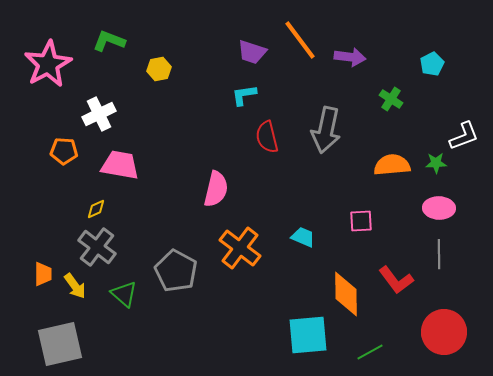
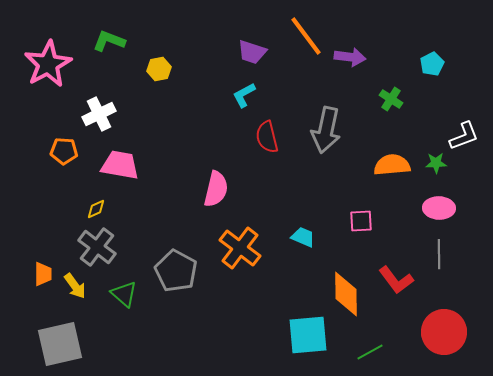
orange line: moved 6 px right, 4 px up
cyan L-shape: rotated 20 degrees counterclockwise
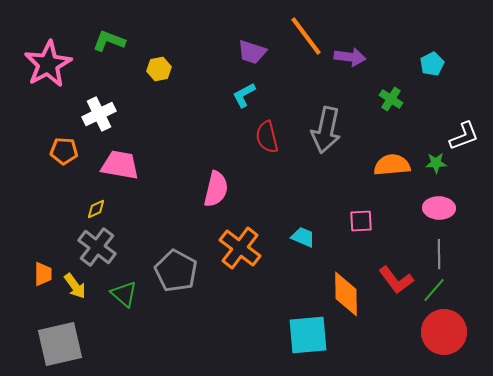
green line: moved 64 px right, 62 px up; rotated 20 degrees counterclockwise
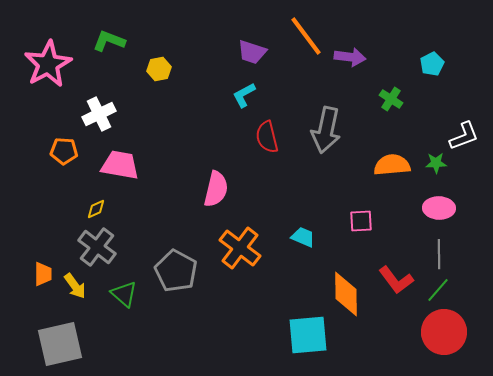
green line: moved 4 px right
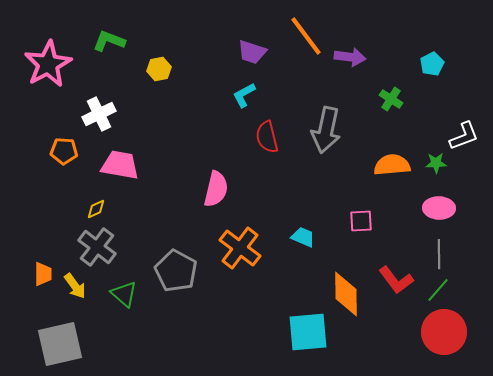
cyan square: moved 3 px up
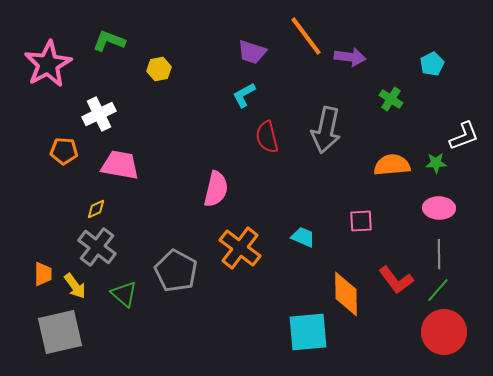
gray square: moved 12 px up
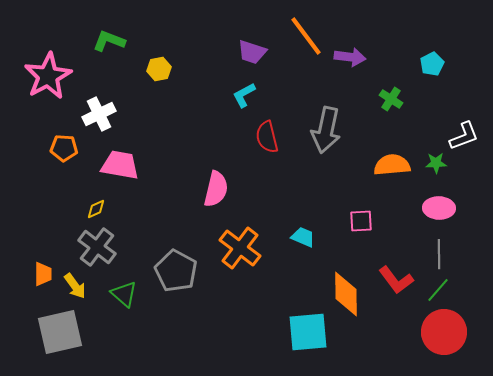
pink star: moved 12 px down
orange pentagon: moved 3 px up
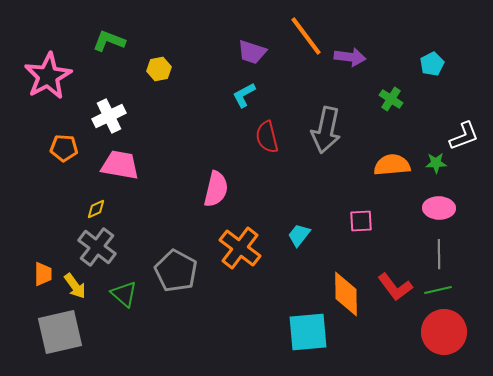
white cross: moved 10 px right, 2 px down
cyan trapezoid: moved 4 px left, 2 px up; rotated 75 degrees counterclockwise
red L-shape: moved 1 px left, 7 px down
green line: rotated 36 degrees clockwise
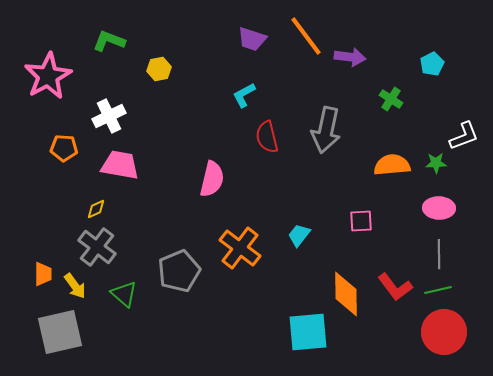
purple trapezoid: moved 13 px up
pink semicircle: moved 4 px left, 10 px up
gray pentagon: moved 3 px right; rotated 21 degrees clockwise
